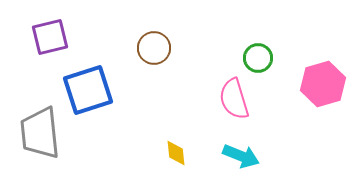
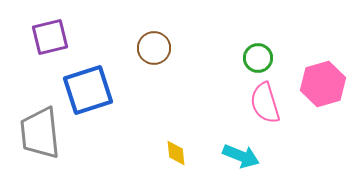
pink semicircle: moved 31 px right, 4 px down
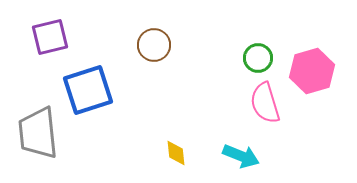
brown circle: moved 3 px up
pink hexagon: moved 11 px left, 13 px up
gray trapezoid: moved 2 px left
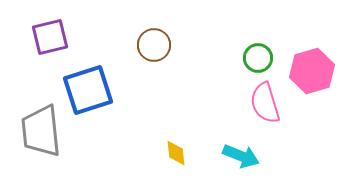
gray trapezoid: moved 3 px right, 2 px up
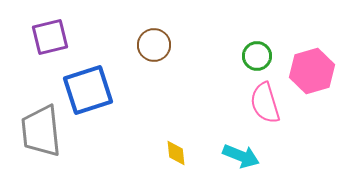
green circle: moved 1 px left, 2 px up
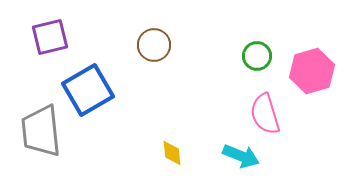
blue square: rotated 12 degrees counterclockwise
pink semicircle: moved 11 px down
yellow diamond: moved 4 px left
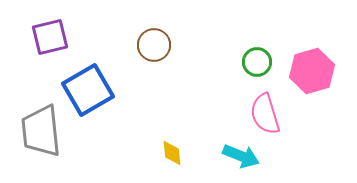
green circle: moved 6 px down
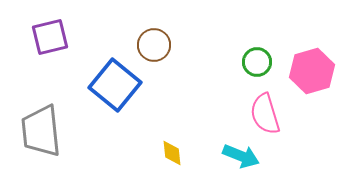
blue square: moved 27 px right, 5 px up; rotated 21 degrees counterclockwise
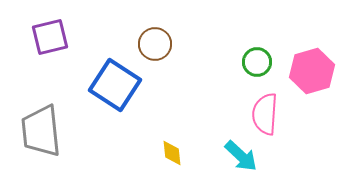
brown circle: moved 1 px right, 1 px up
blue square: rotated 6 degrees counterclockwise
pink semicircle: rotated 21 degrees clockwise
cyan arrow: rotated 21 degrees clockwise
